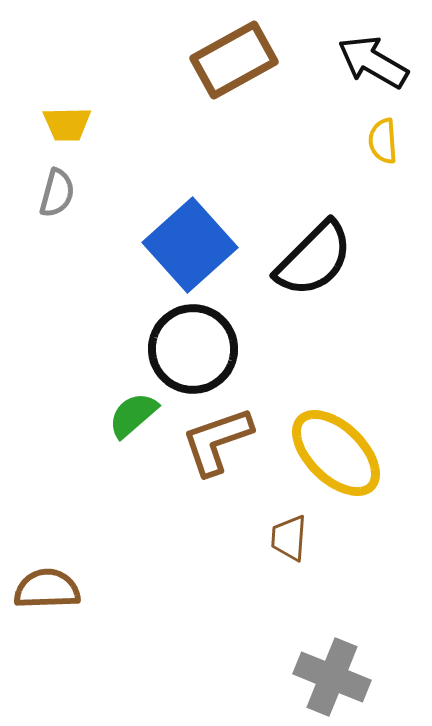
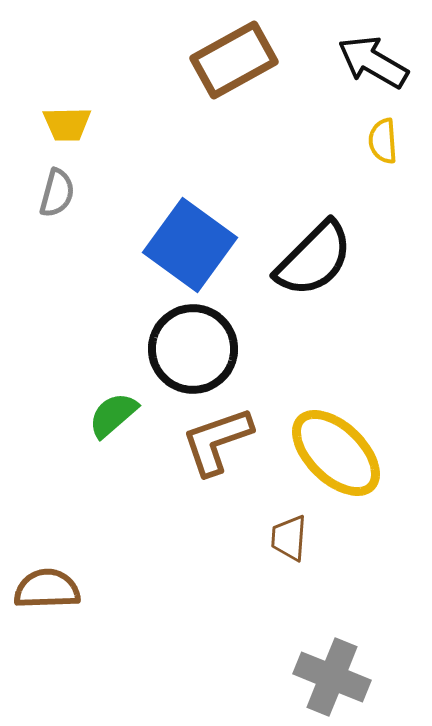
blue square: rotated 12 degrees counterclockwise
green semicircle: moved 20 px left
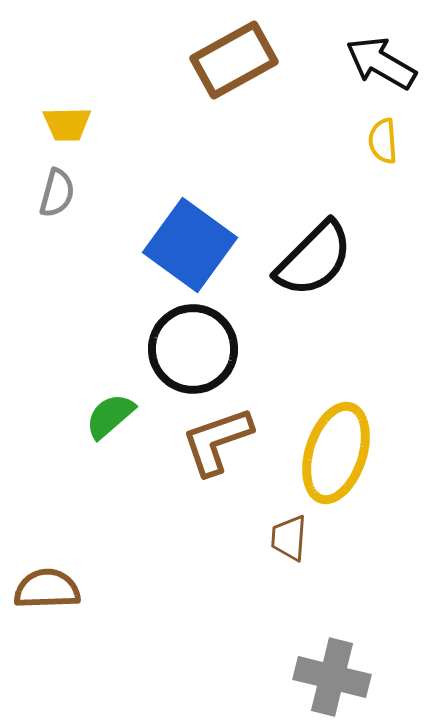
black arrow: moved 8 px right, 1 px down
green semicircle: moved 3 px left, 1 px down
yellow ellipse: rotated 64 degrees clockwise
gray cross: rotated 8 degrees counterclockwise
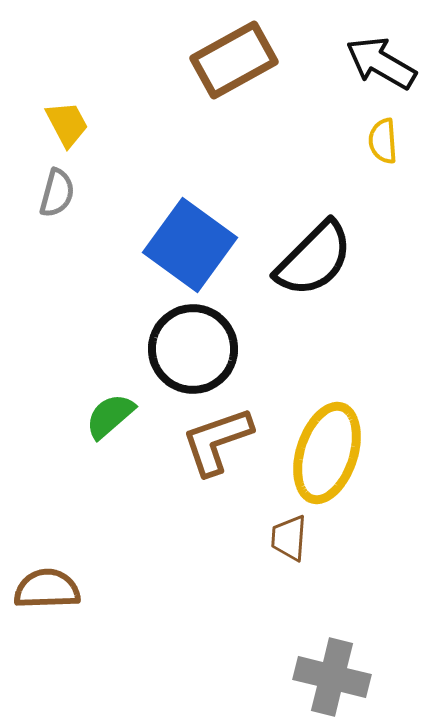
yellow trapezoid: rotated 117 degrees counterclockwise
yellow ellipse: moved 9 px left
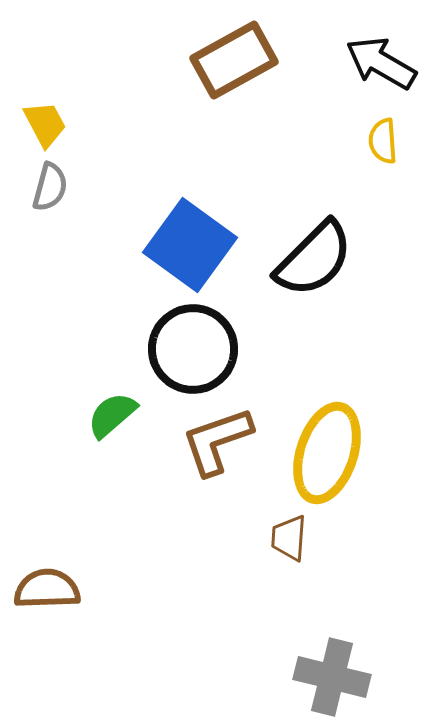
yellow trapezoid: moved 22 px left
gray semicircle: moved 7 px left, 6 px up
green semicircle: moved 2 px right, 1 px up
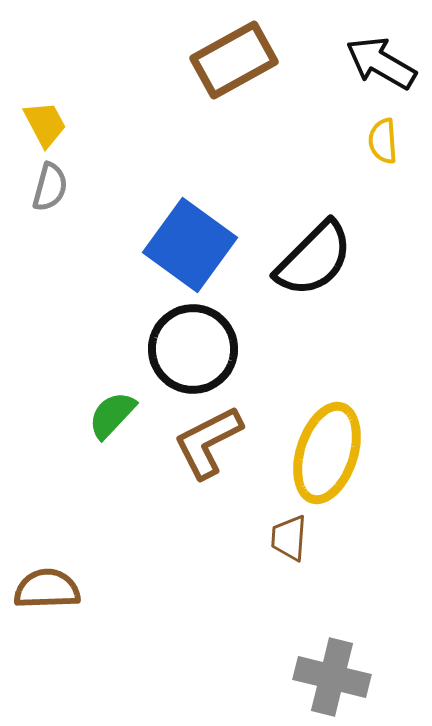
green semicircle: rotated 6 degrees counterclockwise
brown L-shape: moved 9 px left, 1 px down; rotated 8 degrees counterclockwise
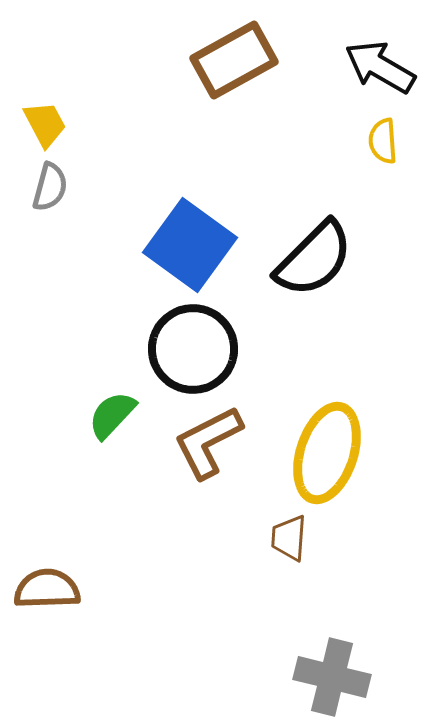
black arrow: moved 1 px left, 4 px down
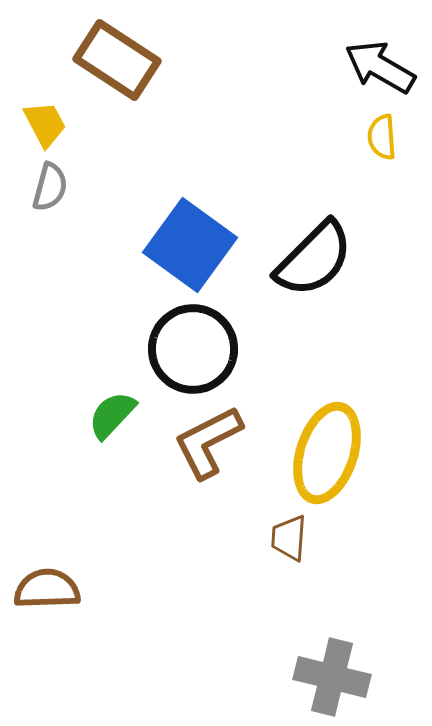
brown rectangle: moved 117 px left; rotated 62 degrees clockwise
yellow semicircle: moved 1 px left, 4 px up
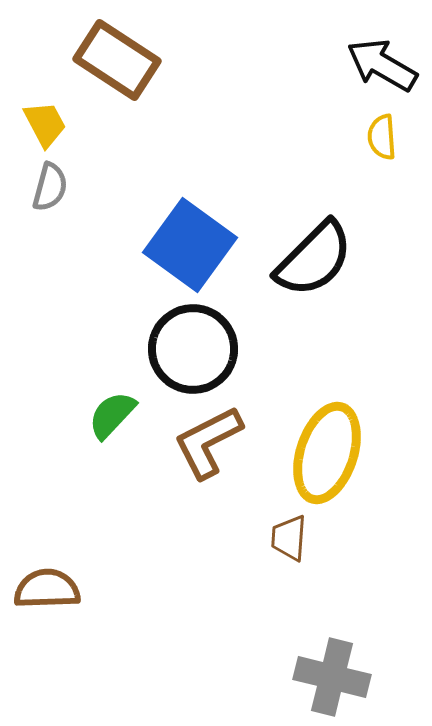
black arrow: moved 2 px right, 2 px up
